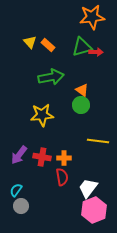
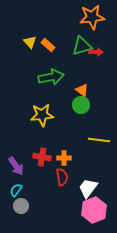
green triangle: moved 1 px up
yellow line: moved 1 px right, 1 px up
purple arrow: moved 3 px left, 11 px down; rotated 72 degrees counterclockwise
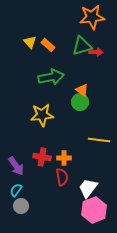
green circle: moved 1 px left, 3 px up
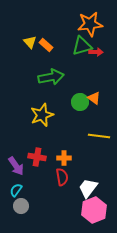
orange star: moved 2 px left, 7 px down
orange rectangle: moved 2 px left
orange triangle: moved 12 px right, 8 px down
yellow star: rotated 15 degrees counterclockwise
yellow line: moved 4 px up
red cross: moved 5 px left
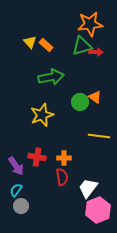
orange triangle: moved 1 px right, 1 px up
pink hexagon: moved 4 px right
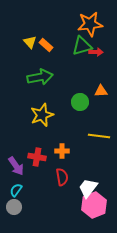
green arrow: moved 11 px left
orange triangle: moved 6 px right, 6 px up; rotated 40 degrees counterclockwise
orange cross: moved 2 px left, 7 px up
gray circle: moved 7 px left, 1 px down
pink hexagon: moved 4 px left, 5 px up
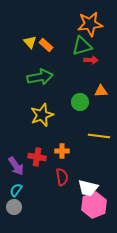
red arrow: moved 5 px left, 8 px down
white trapezoid: rotated 115 degrees counterclockwise
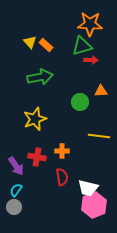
orange star: rotated 10 degrees clockwise
yellow star: moved 7 px left, 4 px down
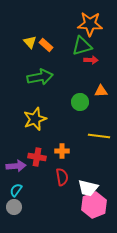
purple arrow: rotated 60 degrees counterclockwise
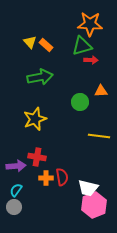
orange cross: moved 16 px left, 27 px down
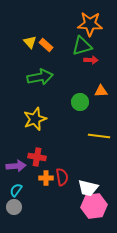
pink hexagon: moved 1 px down; rotated 15 degrees clockwise
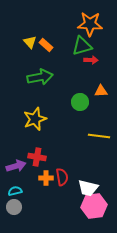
purple arrow: rotated 12 degrees counterclockwise
cyan semicircle: moved 1 px left, 1 px down; rotated 40 degrees clockwise
